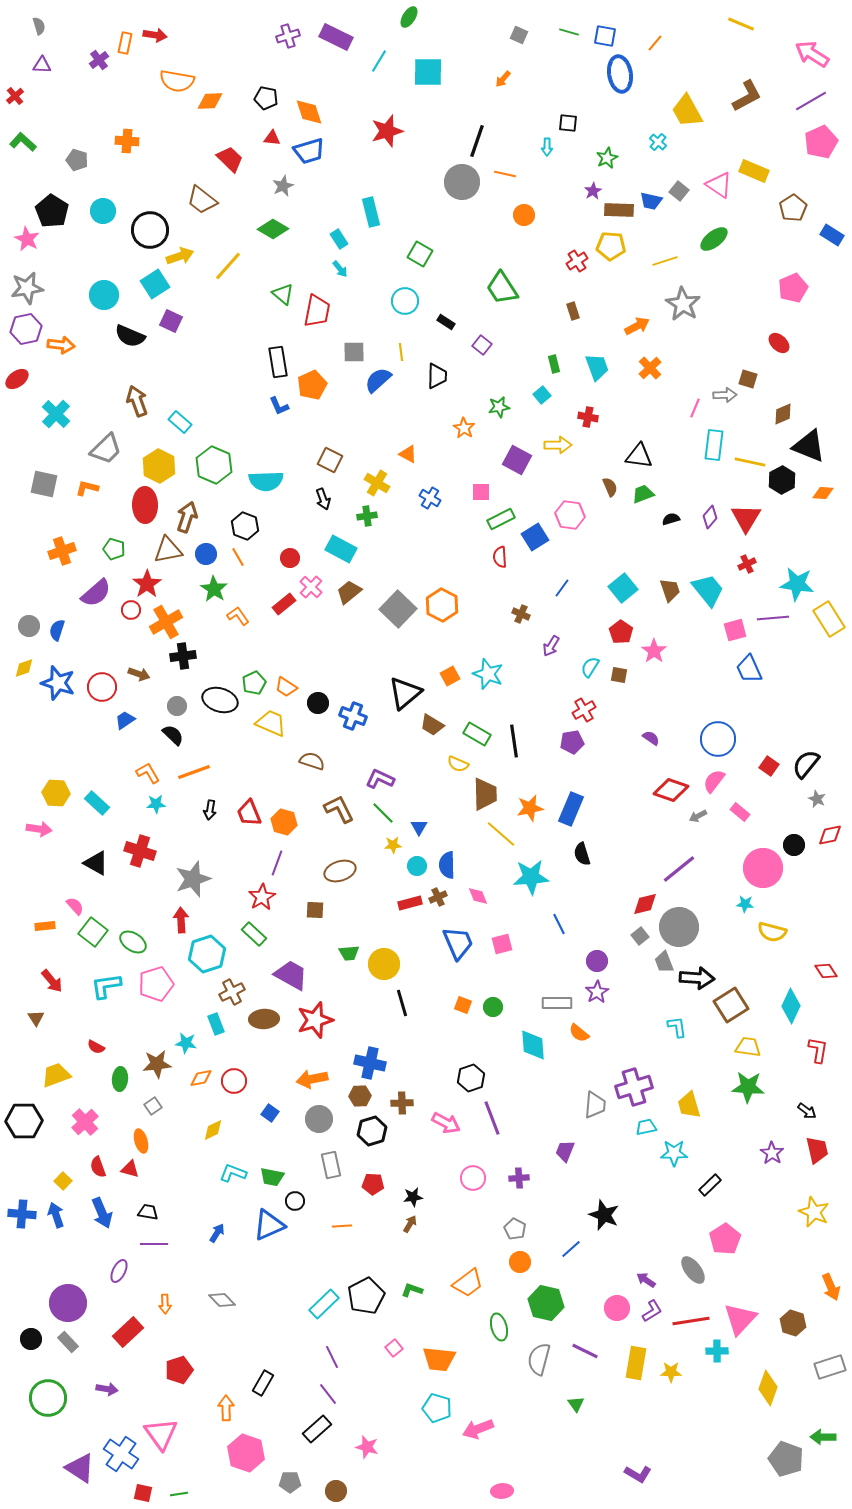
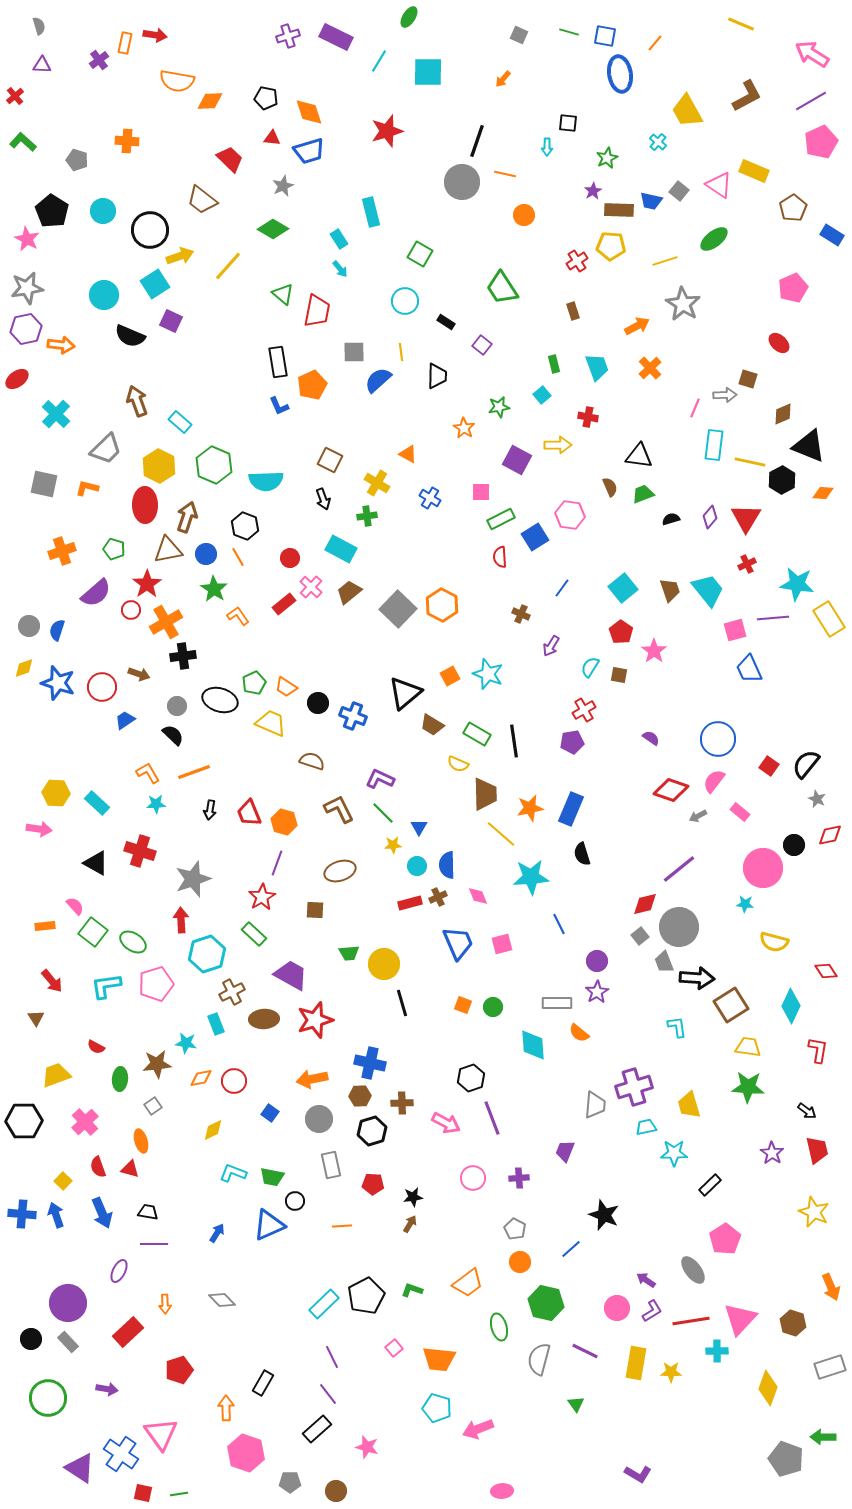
yellow semicircle at (772, 932): moved 2 px right, 10 px down
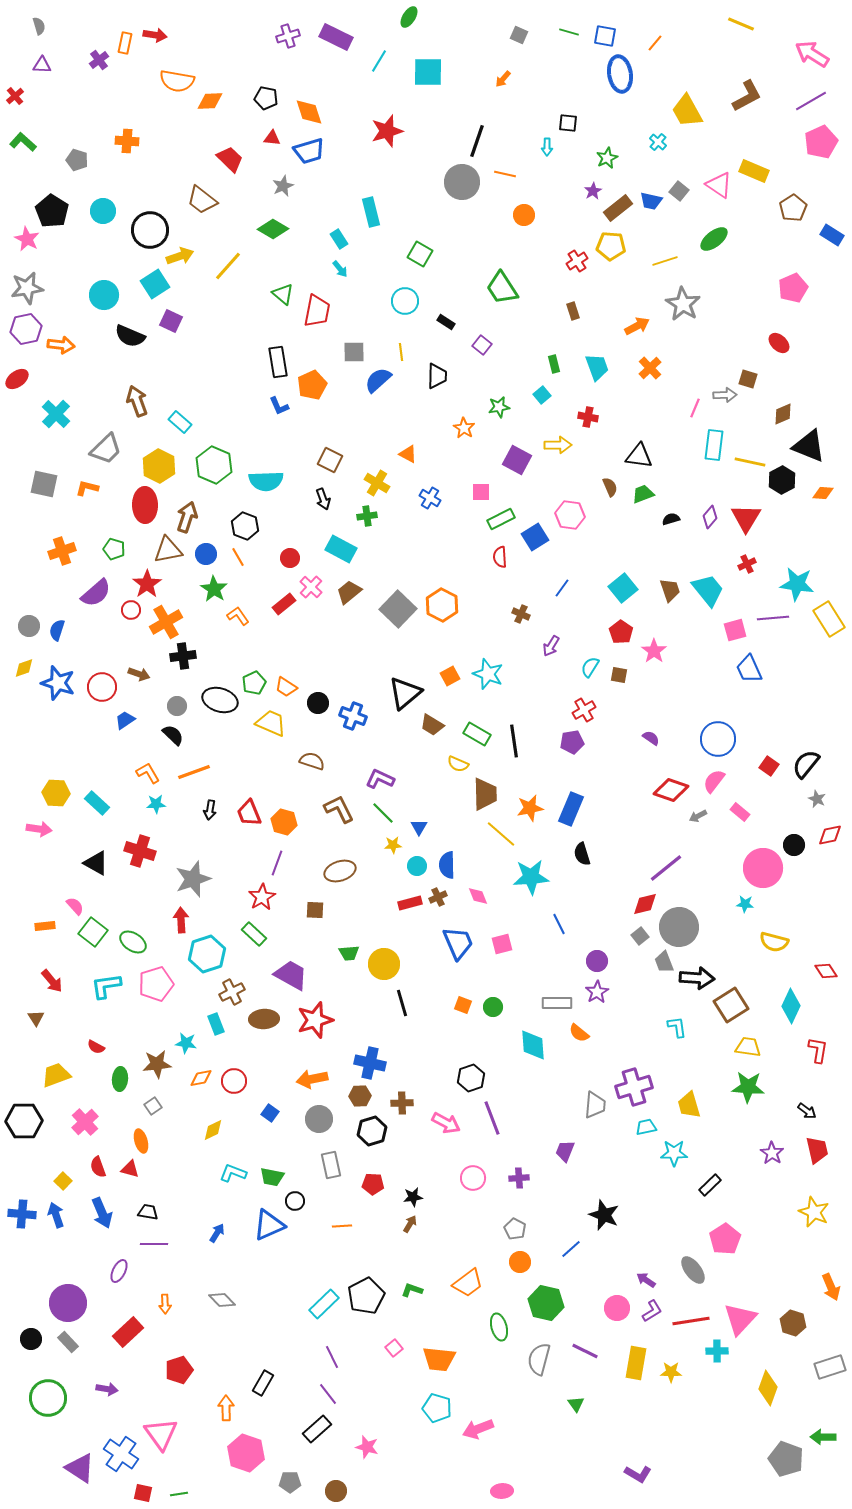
brown rectangle at (619, 210): moved 1 px left, 2 px up; rotated 40 degrees counterclockwise
purple line at (679, 869): moved 13 px left, 1 px up
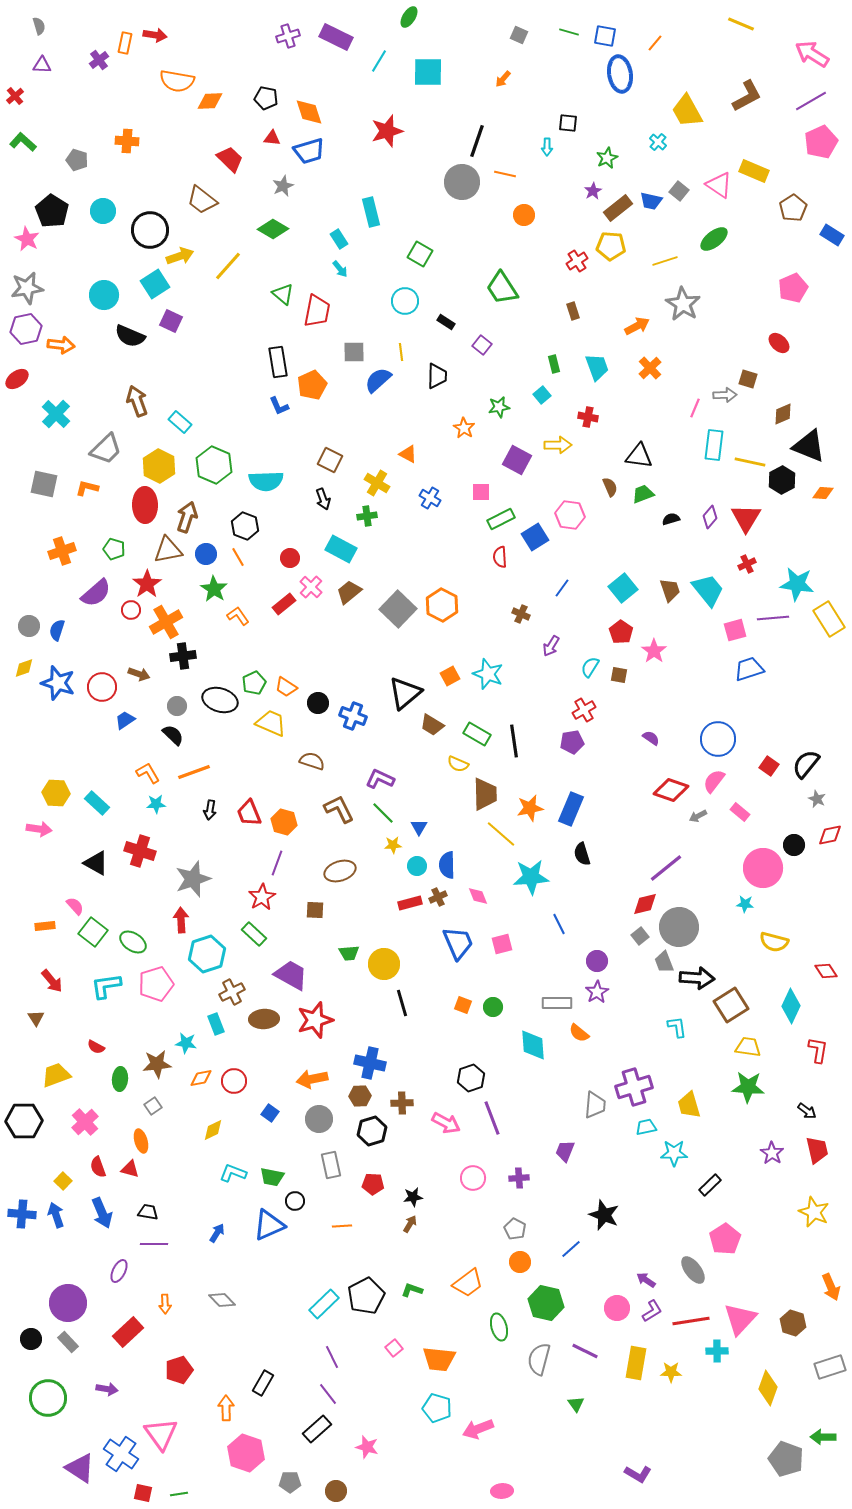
blue trapezoid at (749, 669): rotated 96 degrees clockwise
